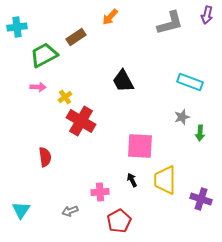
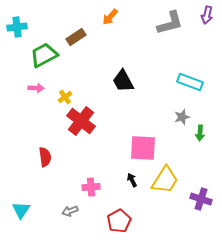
pink arrow: moved 2 px left, 1 px down
red cross: rotated 8 degrees clockwise
pink square: moved 3 px right, 2 px down
yellow trapezoid: rotated 148 degrees counterclockwise
pink cross: moved 9 px left, 5 px up
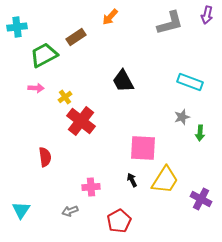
purple cross: rotated 10 degrees clockwise
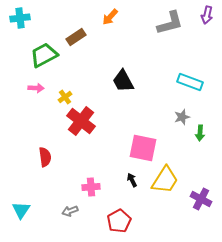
cyan cross: moved 3 px right, 9 px up
pink square: rotated 8 degrees clockwise
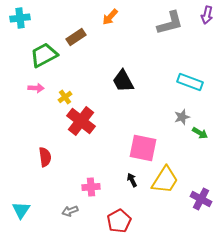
green arrow: rotated 63 degrees counterclockwise
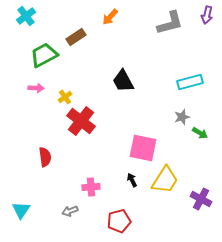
cyan cross: moved 6 px right, 2 px up; rotated 30 degrees counterclockwise
cyan rectangle: rotated 35 degrees counterclockwise
red pentagon: rotated 15 degrees clockwise
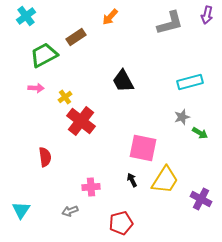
red pentagon: moved 2 px right, 2 px down
